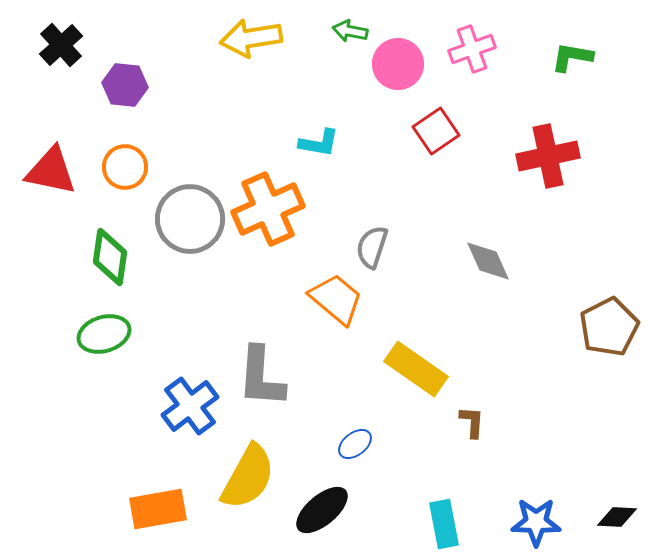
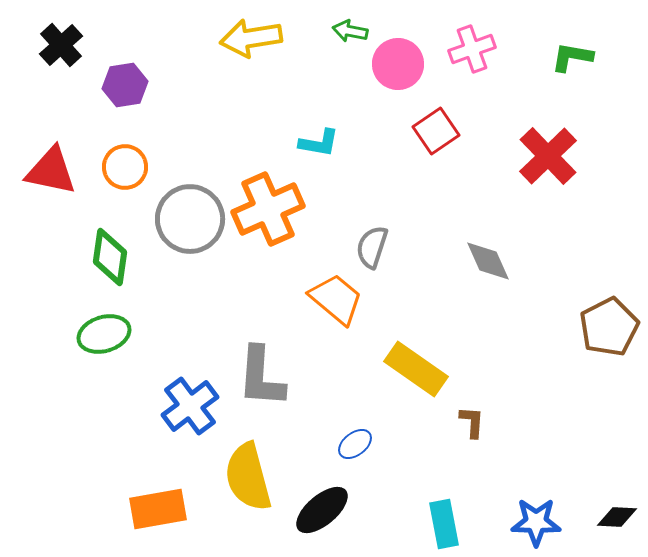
purple hexagon: rotated 15 degrees counterclockwise
red cross: rotated 32 degrees counterclockwise
yellow semicircle: rotated 136 degrees clockwise
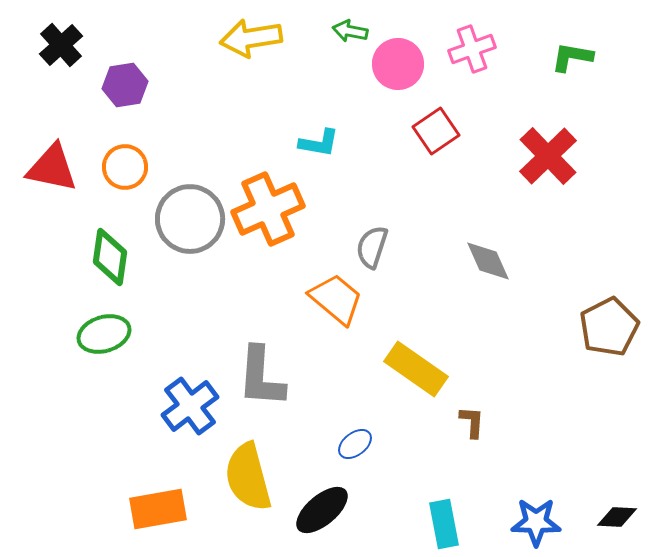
red triangle: moved 1 px right, 3 px up
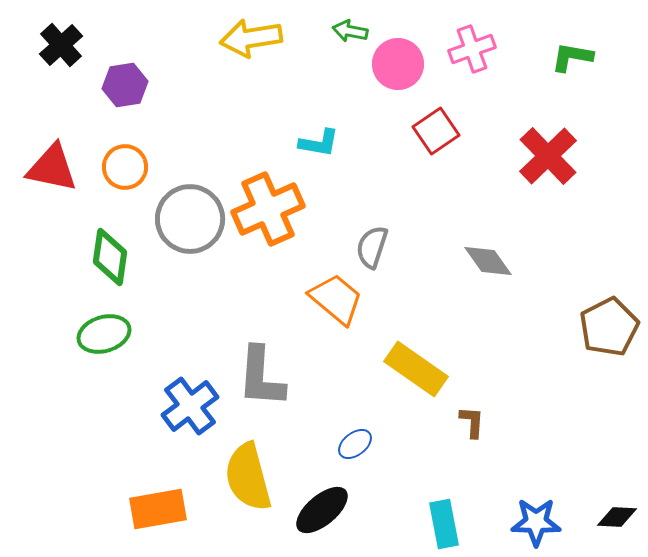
gray diamond: rotated 12 degrees counterclockwise
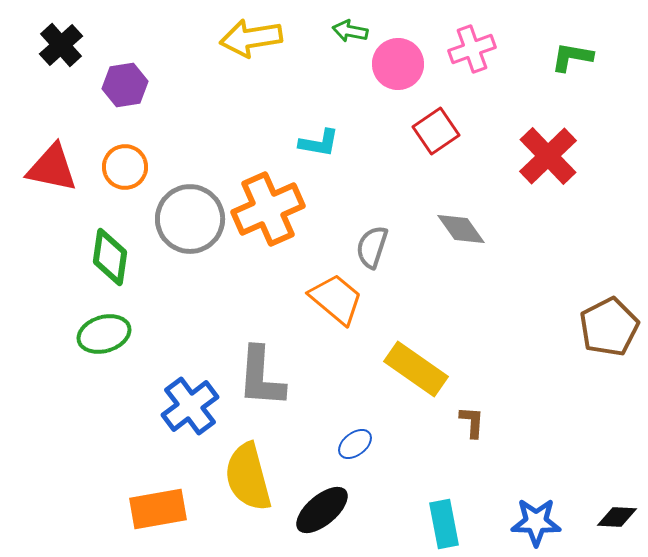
gray diamond: moved 27 px left, 32 px up
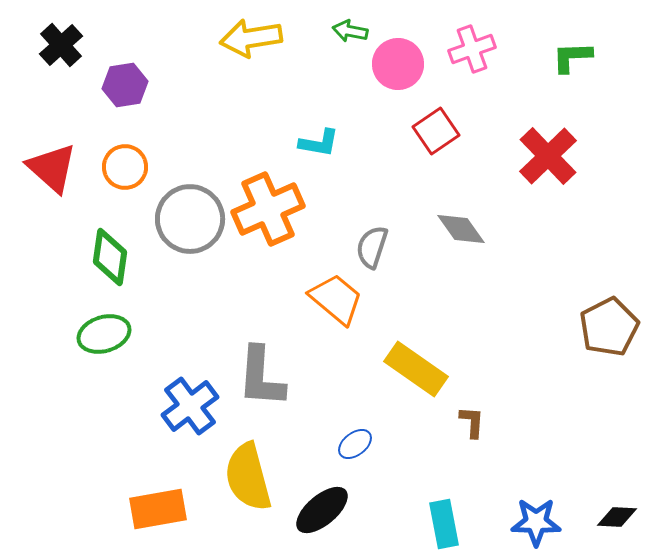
green L-shape: rotated 12 degrees counterclockwise
red triangle: rotated 30 degrees clockwise
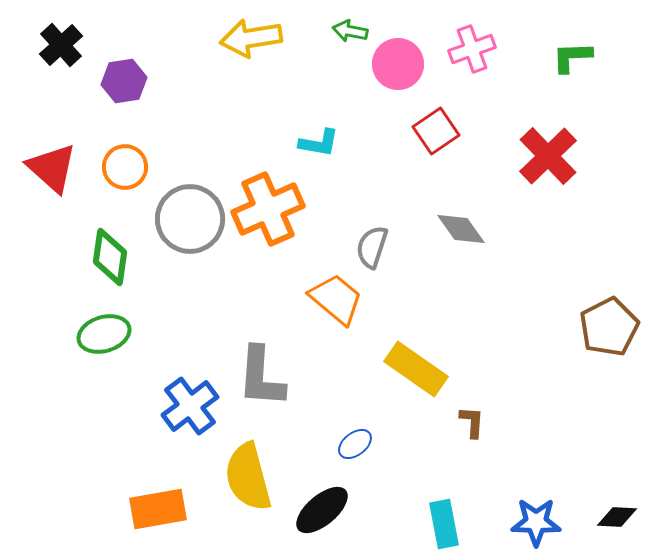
purple hexagon: moved 1 px left, 4 px up
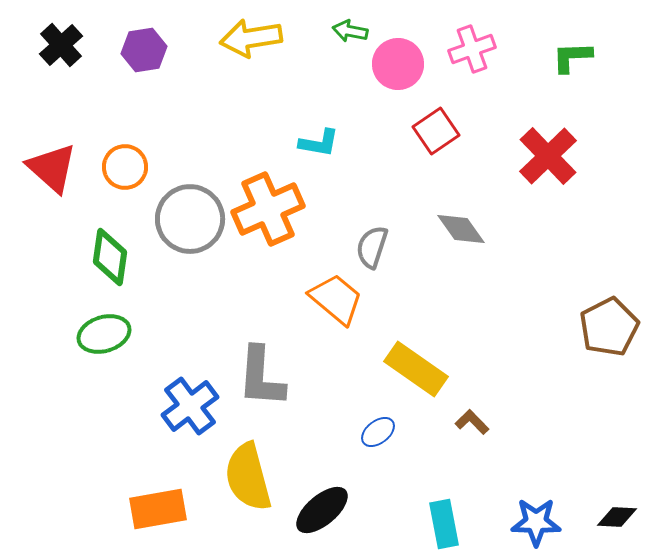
purple hexagon: moved 20 px right, 31 px up
brown L-shape: rotated 48 degrees counterclockwise
blue ellipse: moved 23 px right, 12 px up
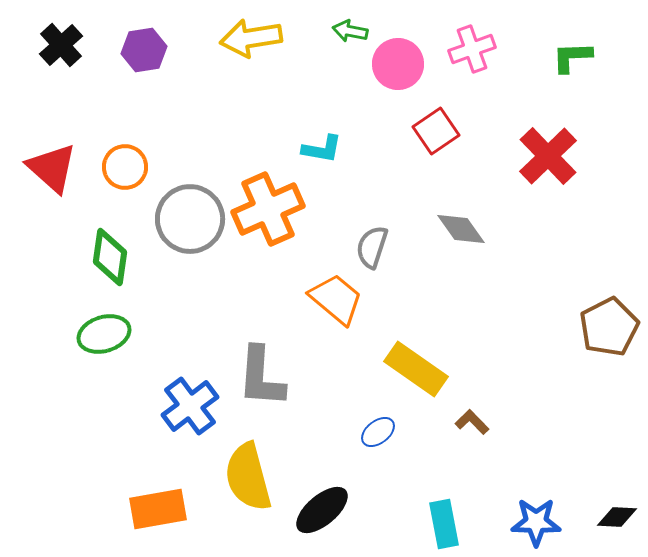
cyan L-shape: moved 3 px right, 6 px down
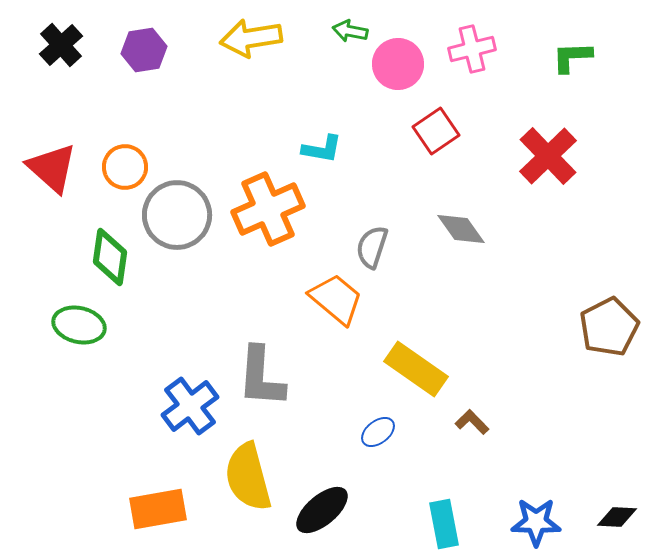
pink cross: rotated 6 degrees clockwise
gray circle: moved 13 px left, 4 px up
green ellipse: moved 25 px left, 9 px up; rotated 30 degrees clockwise
